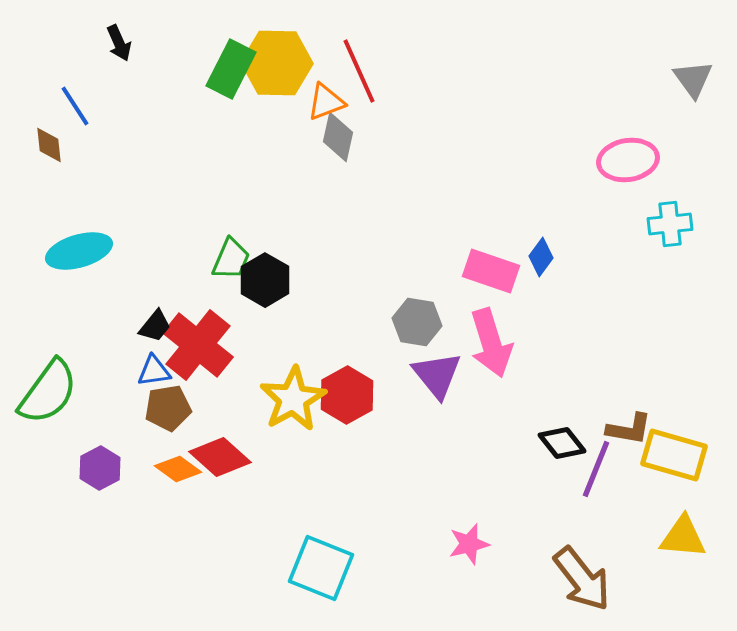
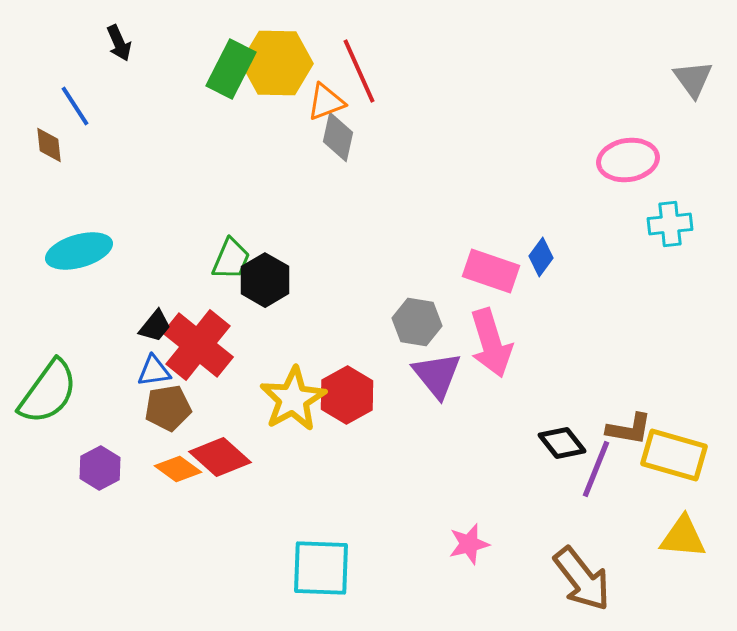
cyan square: rotated 20 degrees counterclockwise
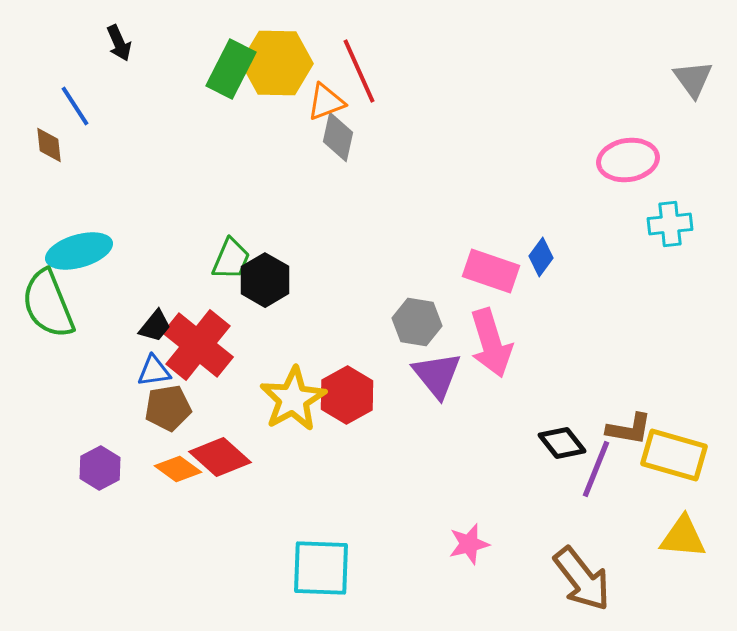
green semicircle: moved 88 px up; rotated 122 degrees clockwise
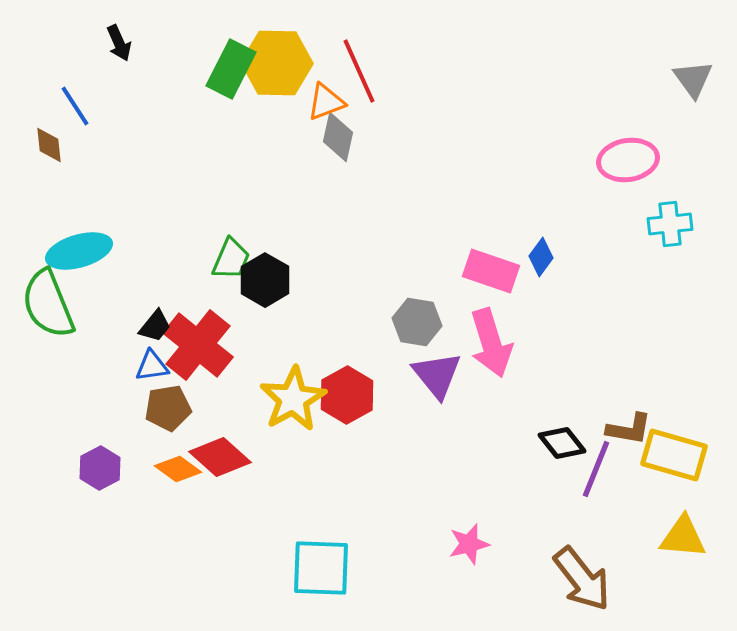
blue triangle: moved 2 px left, 5 px up
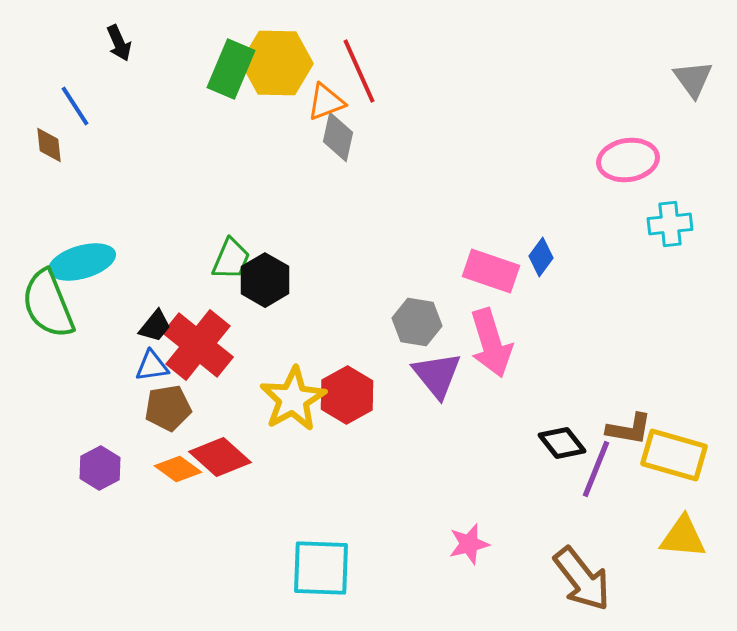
green rectangle: rotated 4 degrees counterclockwise
cyan ellipse: moved 3 px right, 11 px down
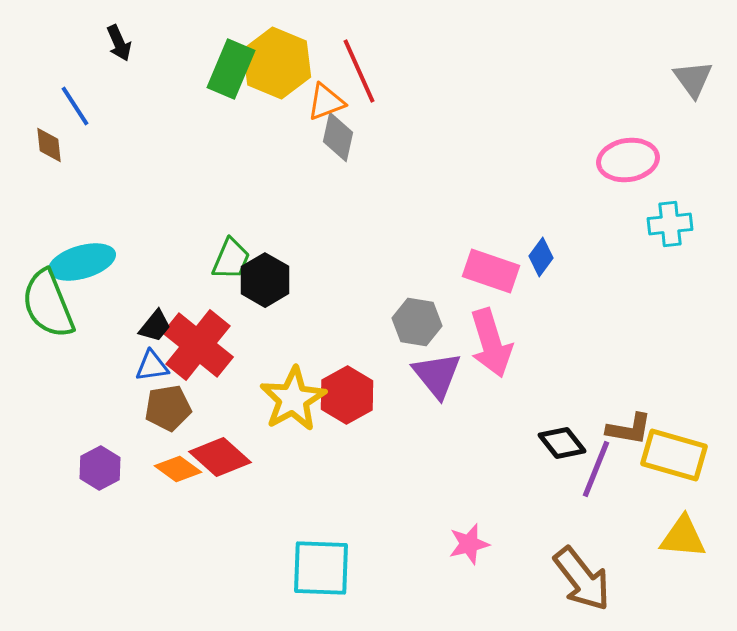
yellow hexagon: rotated 22 degrees clockwise
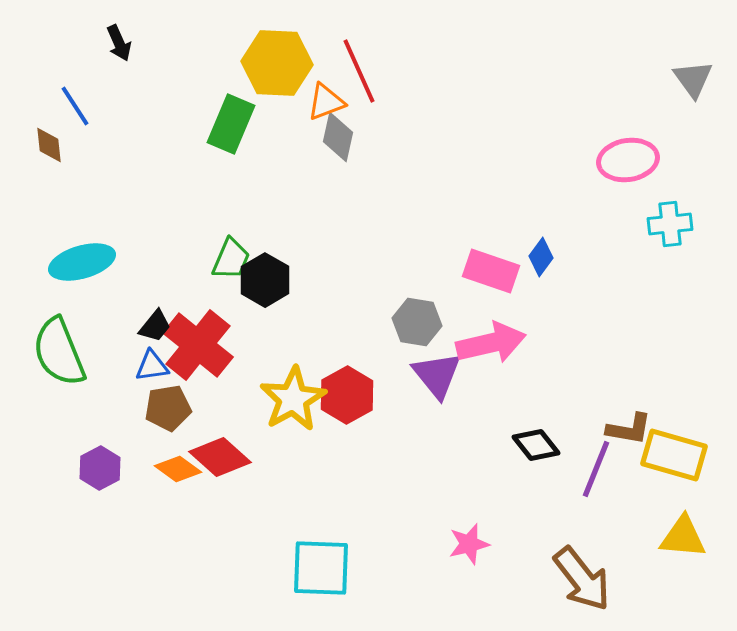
yellow hexagon: rotated 20 degrees counterclockwise
green rectangle: moved 55 px down
green semicircle: moved 11 px right, 48 px down
pink arrow: rotated 86 degrees counterclockwise
black diamond: moved 26 px left, 2 px down
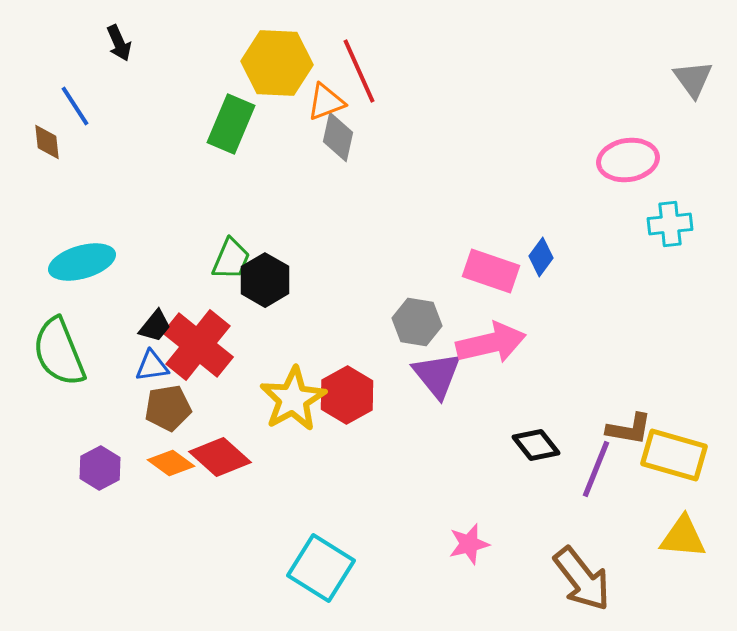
brown diamond: moved 2 px left, 3 px up
orange diamond: moved 7 px left, 6 px up
cyan square: rotated 30 degrees clockwise
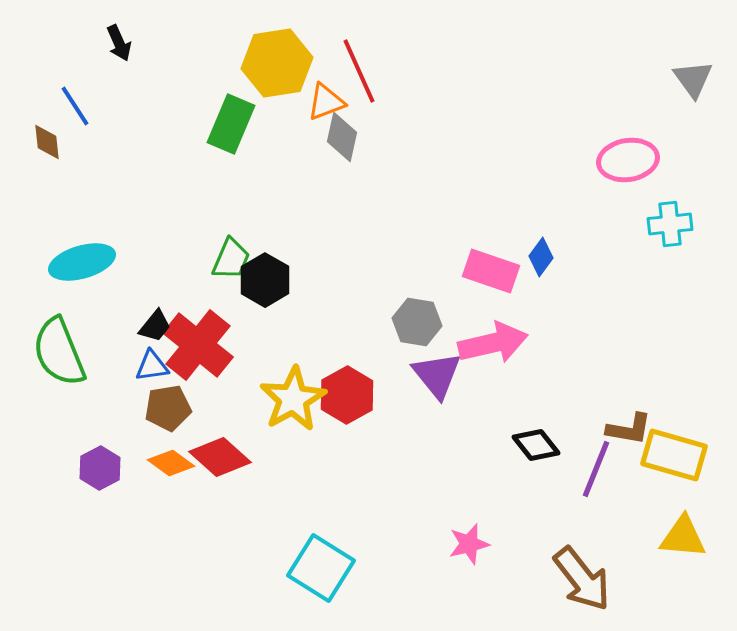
yellow hexagon: rotated 12 degrees counterclockwise
gray diamond: moved 4 px right
pink arrow: moved 2 px right
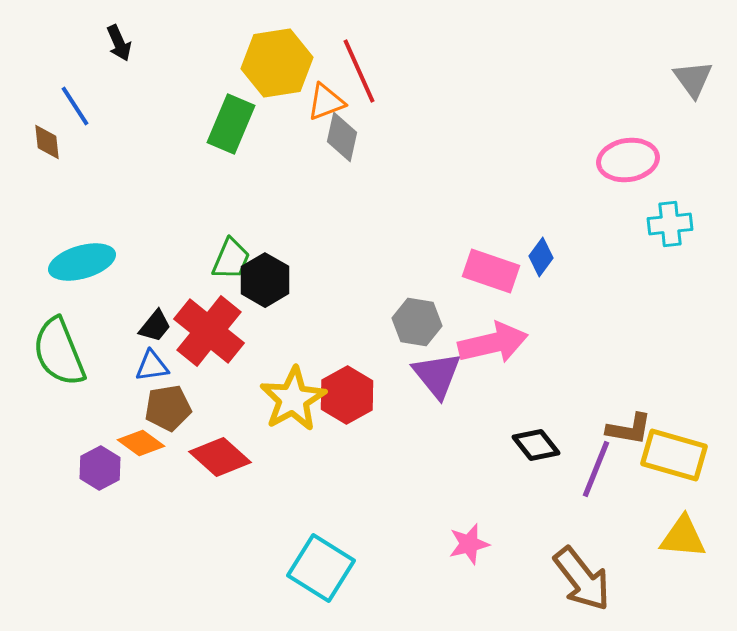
red cross: moved 11 px right, 14 px up
orange diamond: moved 30 px left, 20 px up
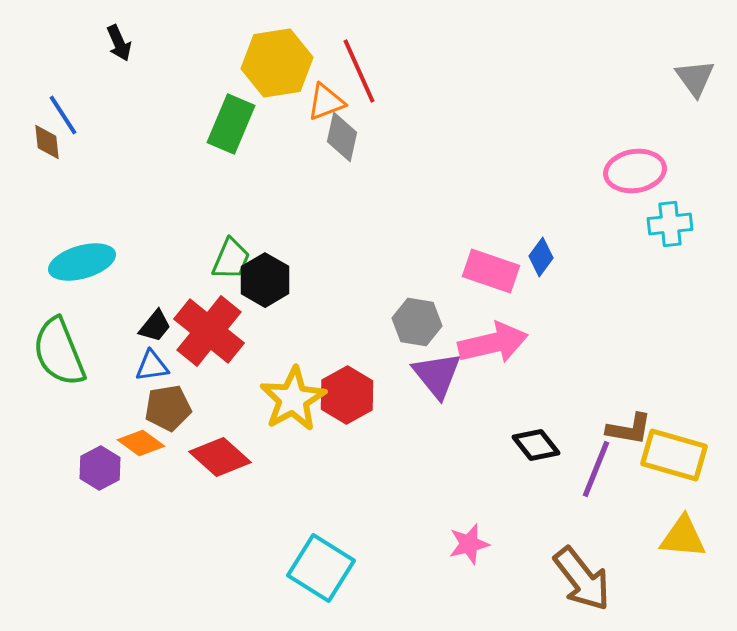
gray triangle: moved 2 px right, 1 px up
blue line: moved 12 px left, 9 px down
pink ellipse: moved 7 px right, 11 px down
